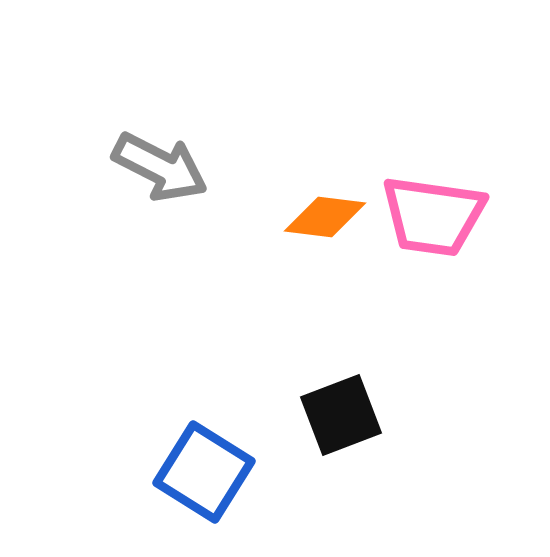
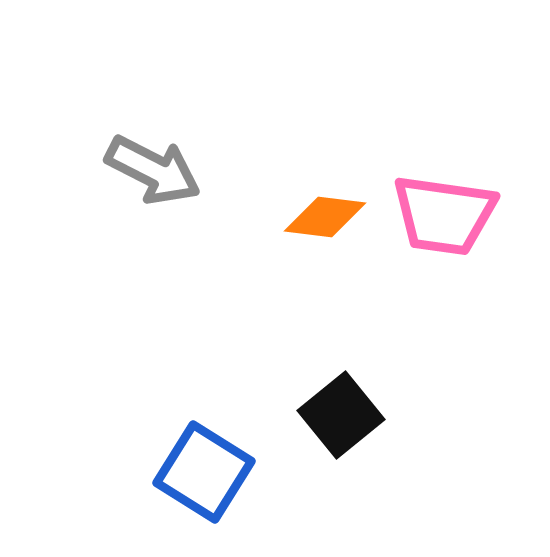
gray arrow: moved 7 px left, 3 px down
pink trapezoid: moved 11 px right, 1 px up
black square: rotated 18 degrees counterclockwise
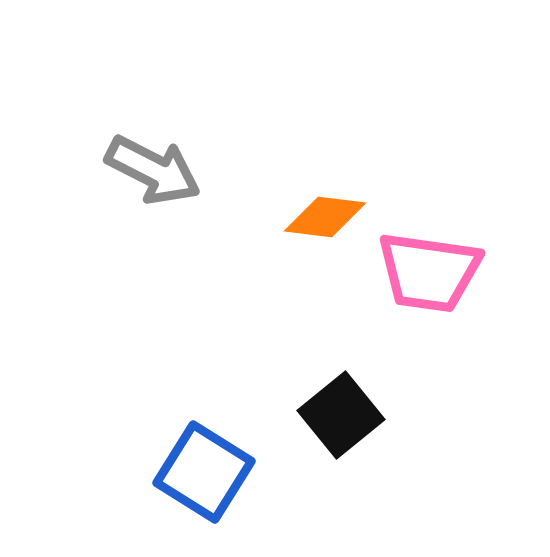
pink trapezoid: moved 15 px left, 57 px down
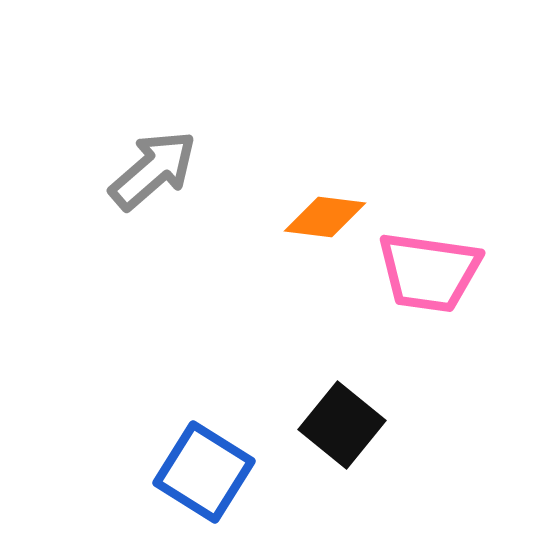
gray arrow: rotated 68 degrees counterclockwise
black square: moved 1 px right, 10 px down; rotated 12 degrees counterclockwise
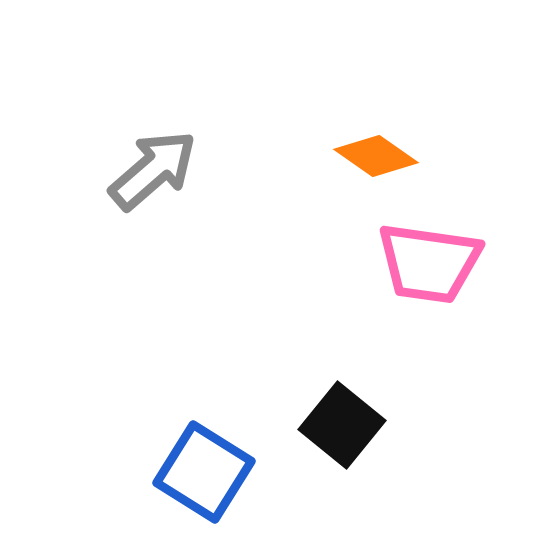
orange diamond: moved 51 px right, 61 px up; rotated 28 degrees clockwise
pink trapezoid: moved 9 px up
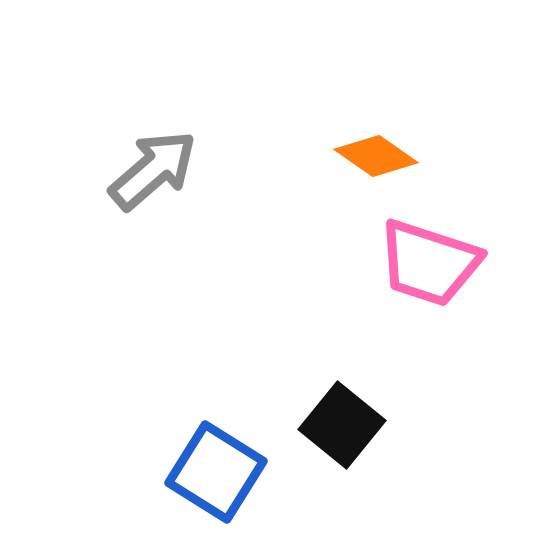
pink trapezoid: rotated 10 degrees clockwise
blue square: moved 12 px right
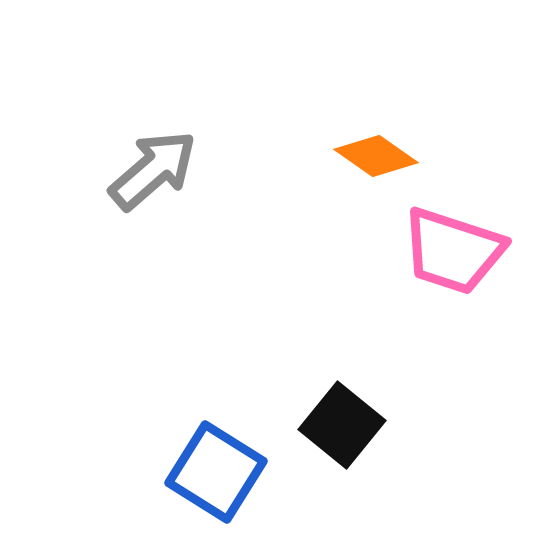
pink trapezoid: moved 24 px right, 12 px up
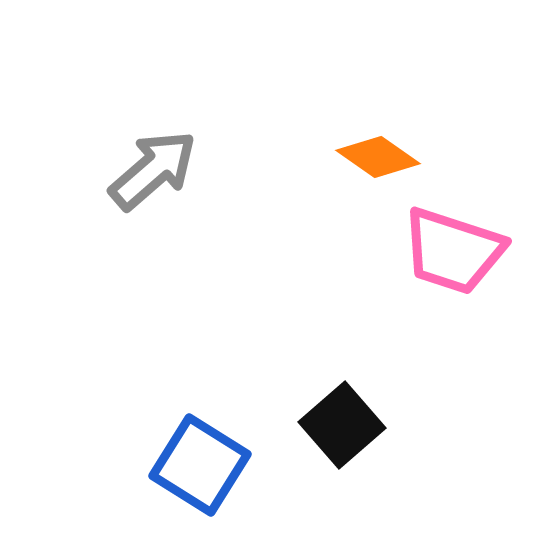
orange diamond: moved 2 px right, 1 px down
black square: rotated 10 degrees clockwise
blue square: moved 16 px left, 7 px up
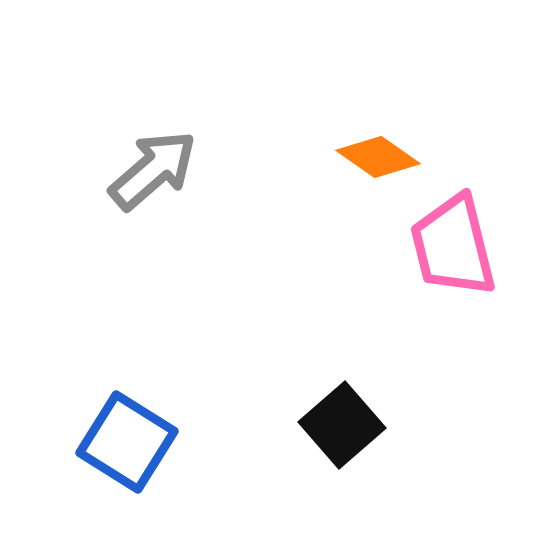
pink trapezoid: moved 5 px up; rotated 58 degrees clockwise
blue square: moved 73 px left, 23 px up
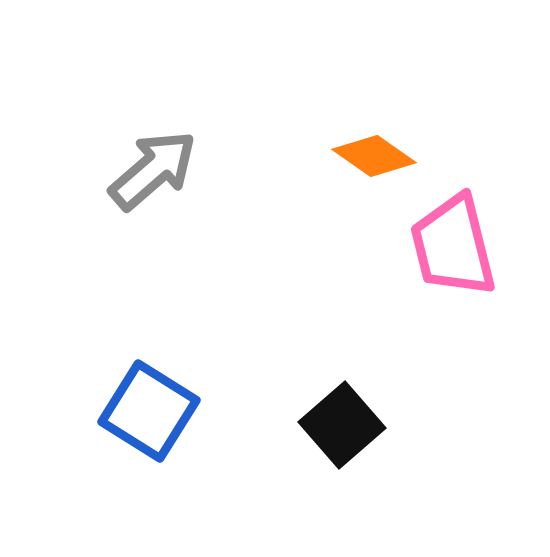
orange diamond: moved 4 px left, 1 px up
blue square: moved 22 px right, 31 px up
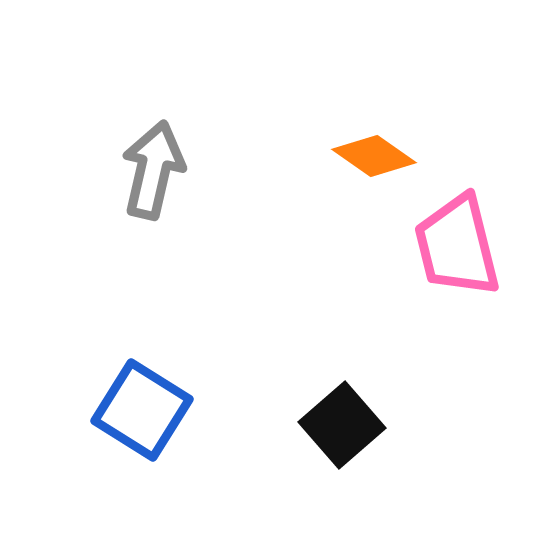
gray arrow: rotated 36 degrees counterclockwise
pink trapezoid: moved 4 px right
blue square: moved 7 px left, 1 px up
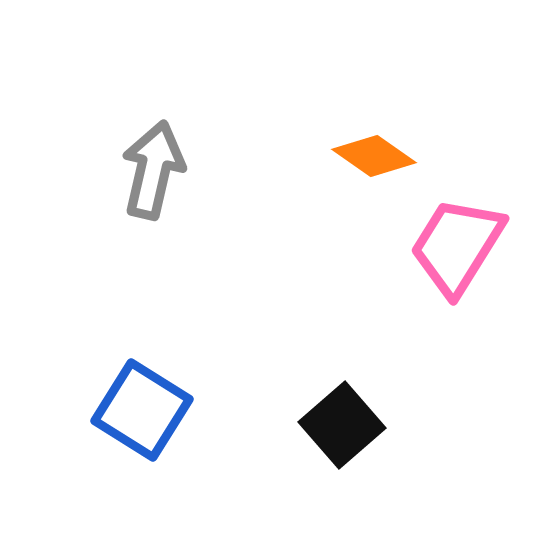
pink trapezoid: rotated 46 degrees clockwise
